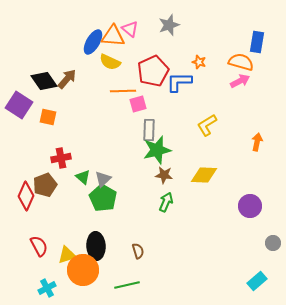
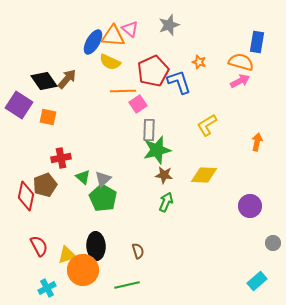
blue L-shape: rotated 72 degrees clockwise
pink square: rotated 18 degrees counterclockwise
red diamond: rotated 12 degrees counterclockwise
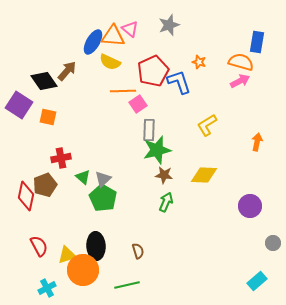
brown arrow: moved 8 px up
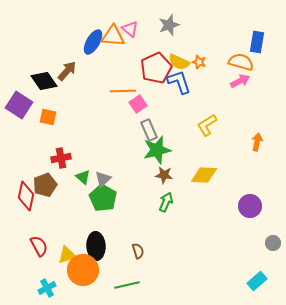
yellow semicircle: moved 69 px right
red pentagon: moved 3 px right, 3 px up
gray rectangle: rotated 25 degrees counterclockwise
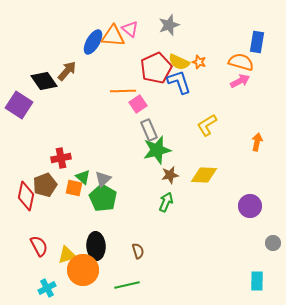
orange square: moved 26 px right, 71 px down
brown star: moved 6 px right; rotated 18 degrees counterclockwise
cyan rectangle: rotated 48 degrees counterclockwise
